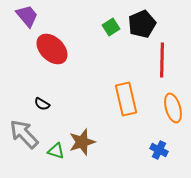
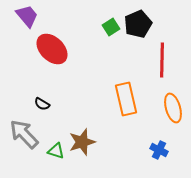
black pentagon: moved 4 px left
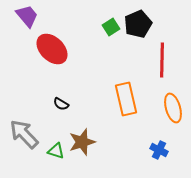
black semicircle: moved 19 px right
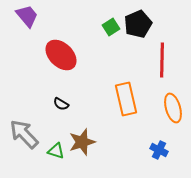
red ellipse: moved 9 px right, 6 px down
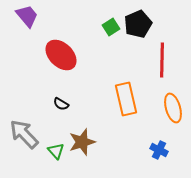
green triangle: rotated 30 degrees clockwise
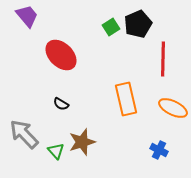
red line: moved 1 px right, 1 px up
orange ellipse: rotated 48 degrees counterclockwise
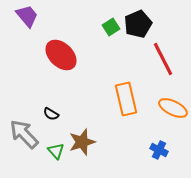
red line: rotated 28 degrees counterclockwise
black semicircle: moved 10 px left, 10 px down
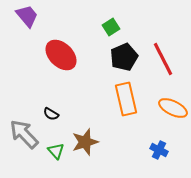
black pentagon: moved 14 px left, 33 px down
brown star: moved 3 px right
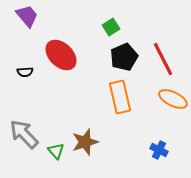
orange rectangle: moved 6 px left, 2 px up
orange ellipse: moved 9 px up
black semicircle: moved 26 px left, 42 px up; rotated 35 degrees counterclockwise
